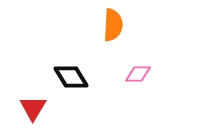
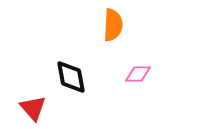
black diamond: rotated 21 degrees clockwise
red triangle: rotated 12 degrees counterclockwise
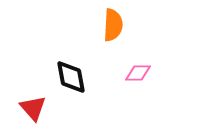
pink diamond: moved 1 px up
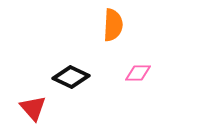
black diamond: rotated 54 degrees counterclockwise
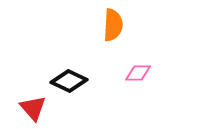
black diamond: moved 2 px left, 4 px down
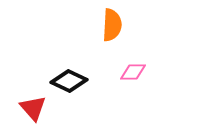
orange semicircle: moved 1 px left
pink diamond: moved 5 px left, 1 px up
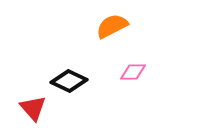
orange semicircle: moved 1 px down; rotated 120 degrees counterclockwise
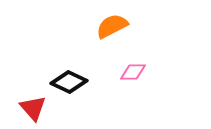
black diamond: moved 1 px down
